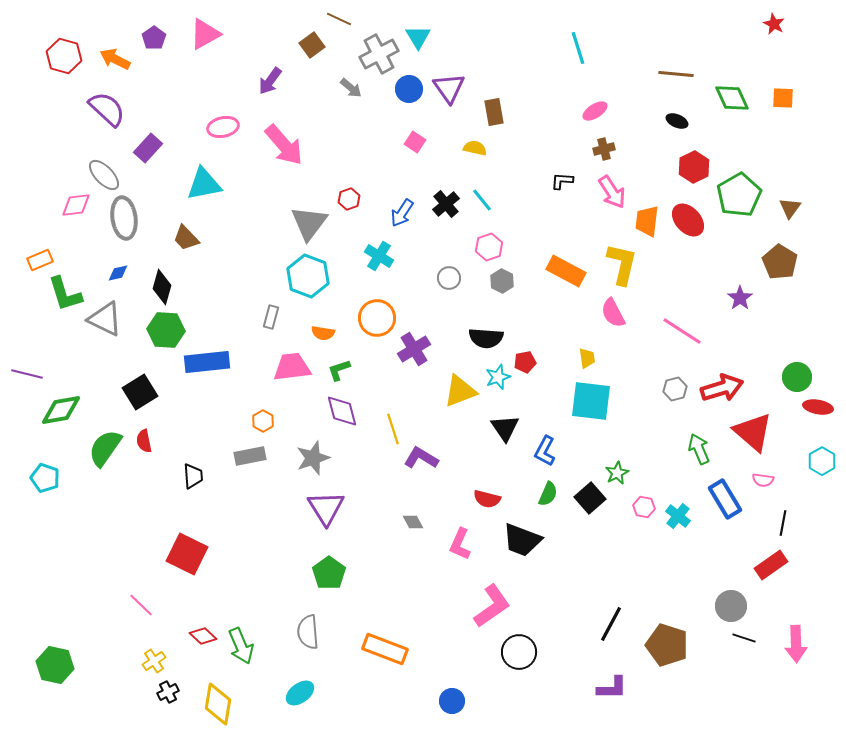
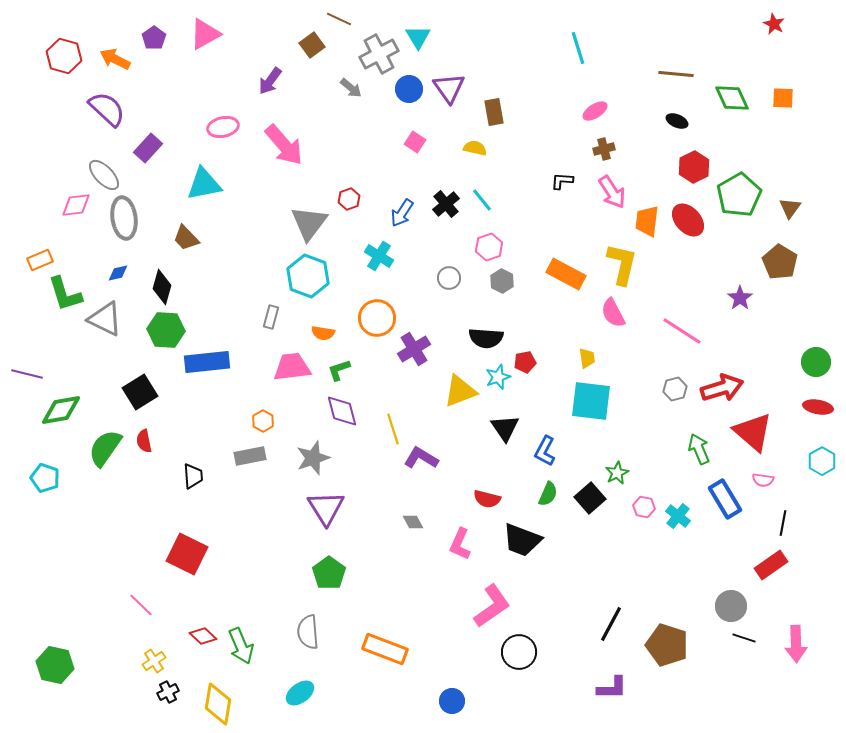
orange rectangle at (566, 271): moved 3 px down
green circle at (797, 377): moved 19 px right, 15 px up
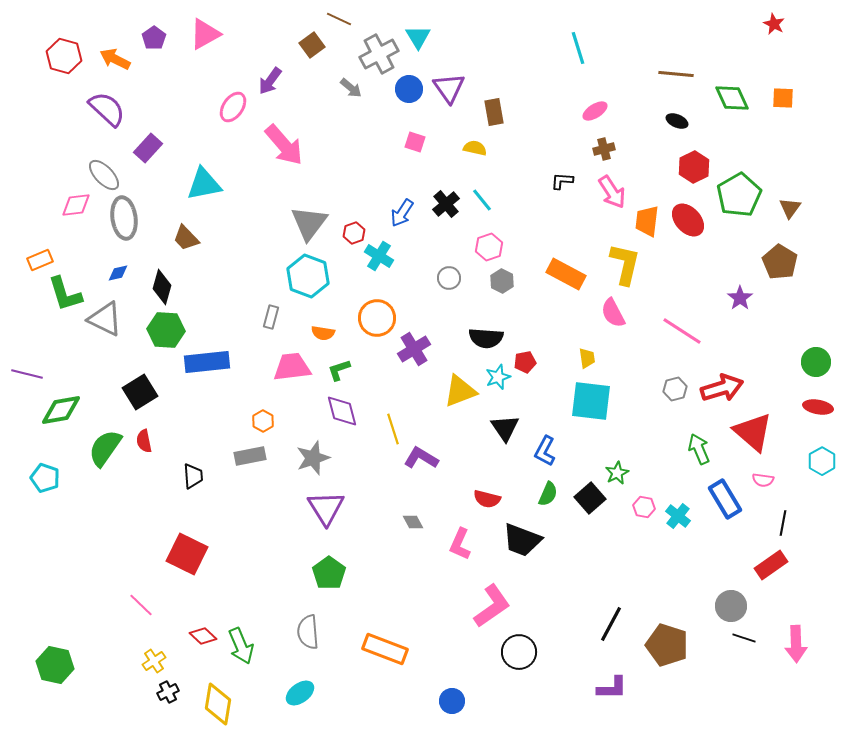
pink ellipse at (223, 127): moved 10 px right, 20 px up; rotated 44 degrees counterclockwise
pink square at (415, 142): rotated 15 degrees counterclockwise
red hexagon at (349, 199): moved 5 px right, 34 px down
yellow L-shape at (622, 264): moved 3 px right
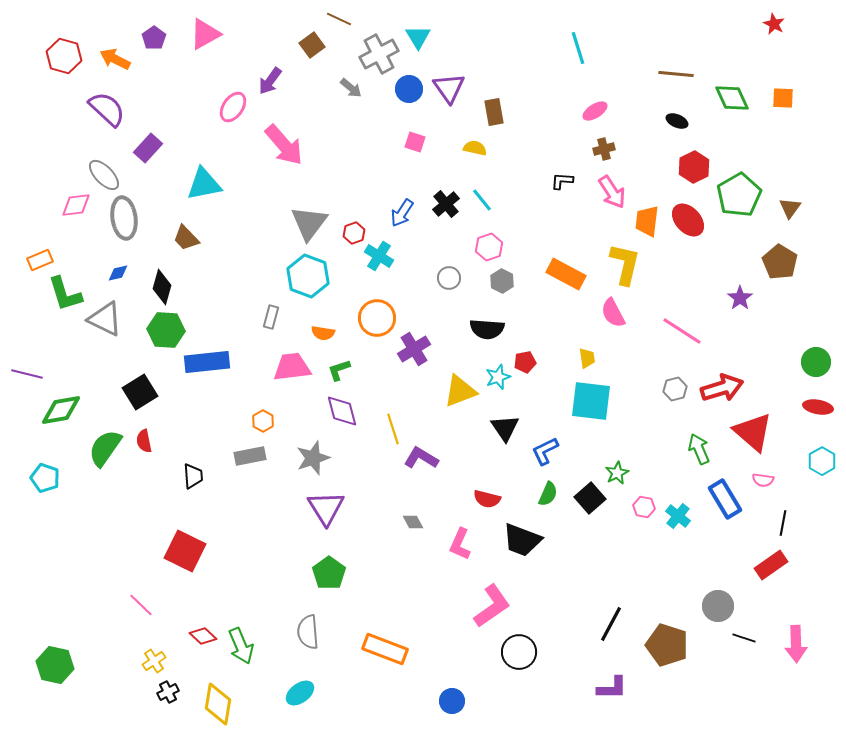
black semicircle at (486, 338): moved 1 px right, 9 px up
blue L-shape at (545, 451): rotated 36 degrees clockwise
red square at (187, 554): moved 2 px left, 3 px up
gray circle at (731, 606): moved 13 px left
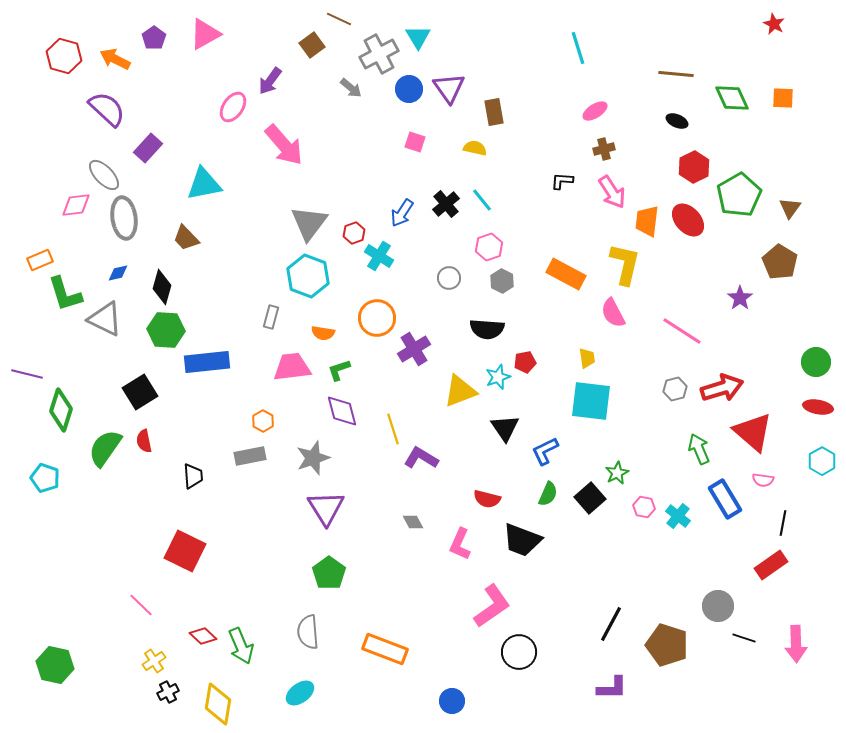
green diamond at (61, 410): rotated 63 degrees counterclockwise
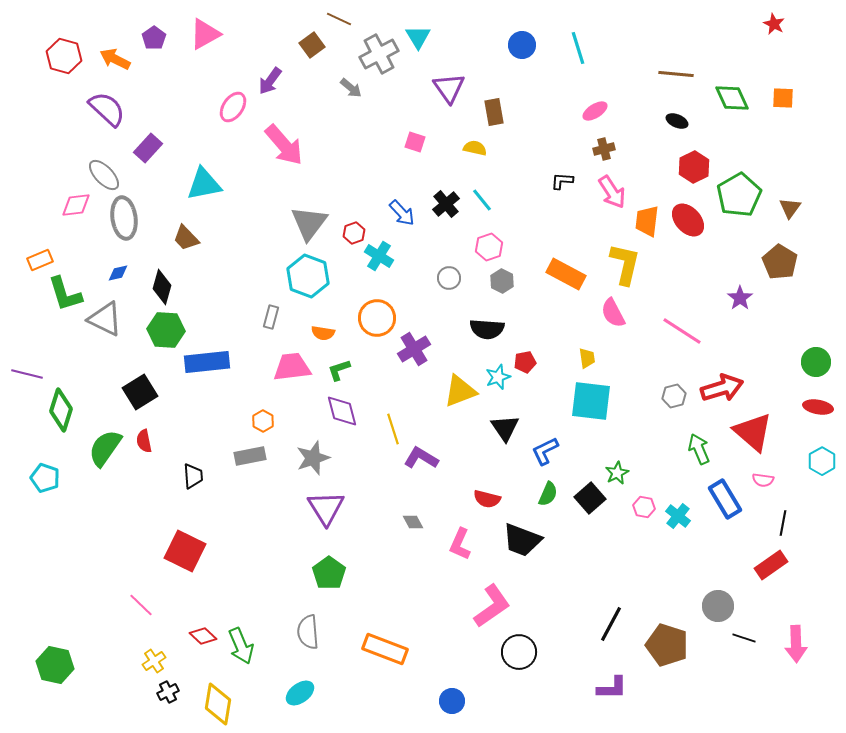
blue circle at (409, 89): moved 113 px right, 44 px up
blue arrow at (402, 213): rotated 76 degrees counterclockwise
gray hexagon at (675, 389): moved 1 px left, 7 px down
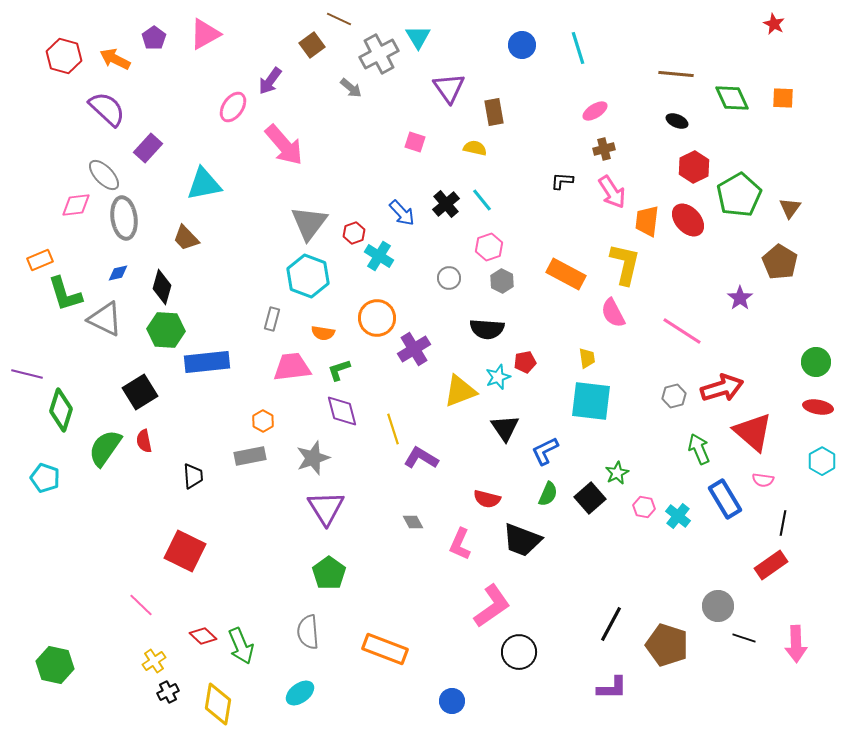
gray rectangle at (271, 317): moved 1 px right, 2 px down
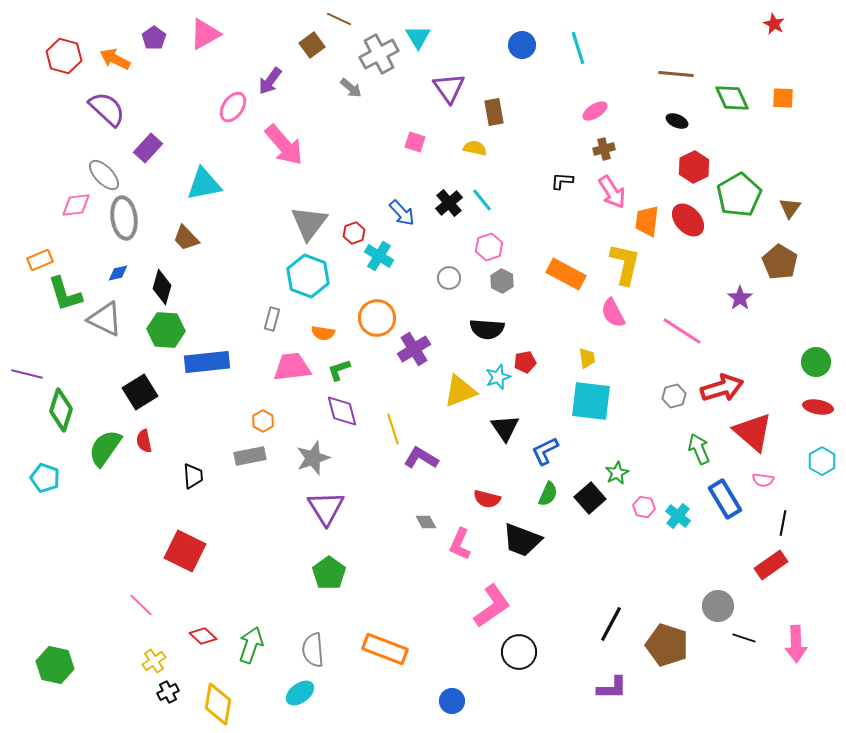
black cross at (446, 204): moved 3 px right, 1 px up
gray diamond at (413, 522): moved 13 px right
gray semicircle at (308, 632): moved 5 px right, 18 px down
green arrow at (241, 646): moved 10 px right, 1 px up; rotated 138 degrees counterclockwise
